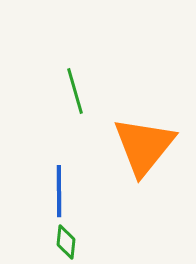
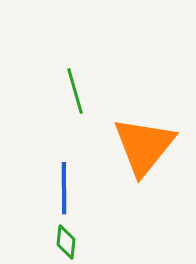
blue line: moved 5 px right, 3 px up
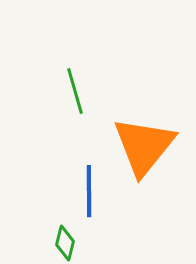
blue line: moved 25 px right, 3 px down
green diamond: moved 1 px left, 1 px down; rotated 8 degrees clockwise
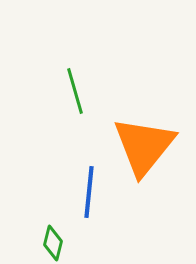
blue line: moved 1 px down; rotated 6 degrees clockwise
green diamond: moved 12 px left
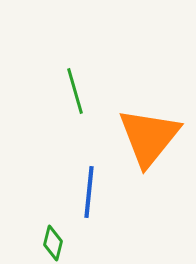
orange triangle: moved 5 px right, 9 px up
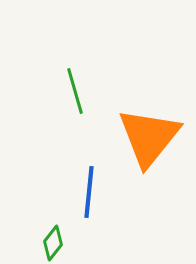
green diamond: rotated 24 degrees clockwise
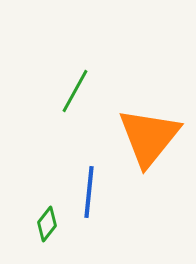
green line: rotated 45 degrees clockwise
green diamond: moved 6 px left, 19 px up
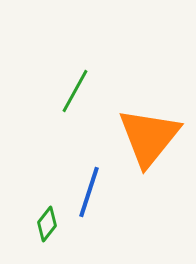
blue line: rotated 12 degrees clockwise
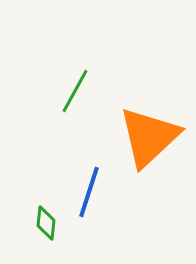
orange triangle: rotated 8 degrees clockwise
green diamond: moved 1 px left, 1 px up; rotated 32 degrees counterclockwise
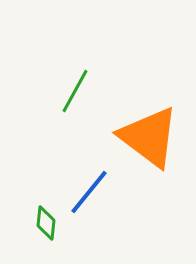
orange triangle: rotated 40 degrees counterclockwise
blue line: rotated 21 degrees clockwise
